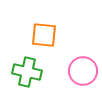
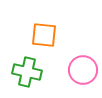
pink circle: moved 1 px up
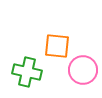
orange square: moved 13 px right, 11 px down
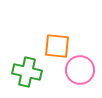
pink circle: moved 3 px left
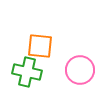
orange square: moved 17 px left
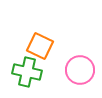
orange square: rotated 20 degrees clockwise
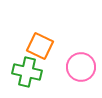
pink circle: moved 1 px right, 3 px up
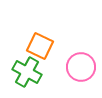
green cross: rotated 16 degrees clockwise
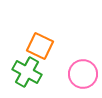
pink circle: moved 2 px right, 7 px down
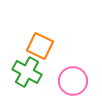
pink circle: moved 10 px left, 7 px down
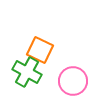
orange square: moved 4 px down
